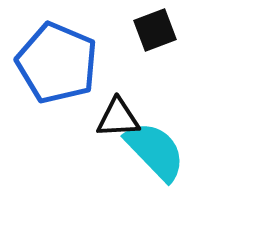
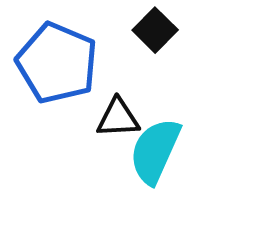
black square: rotated 24 degrees counterclockwise
cyan semicircle: rotated 112 degrees counterclockwise
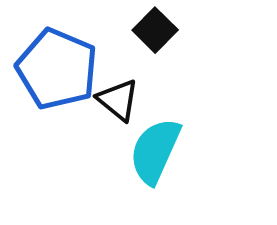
blue pentagon: moved 6 px down
black triangle: moved 18 px up; rotated 42 degrees clockwise
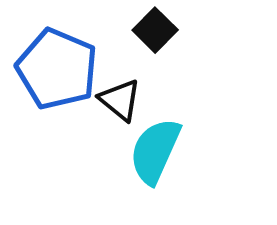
black triangle: moved 2 px right
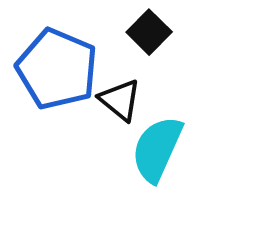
black square: moved 6 px left, 2 px down
cyan semicircle: moved 2 px right, 2 px up
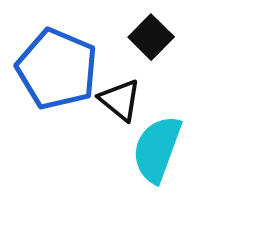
black square: moved 2 px right, 5 px down
cyan semicircle: rotated 4 degrees counterclockwise
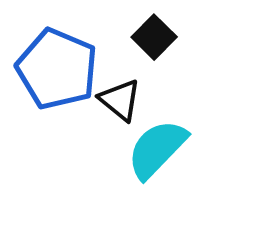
black square: moved 3 px right
cyan semicircle: rotated 24 degrees clockwise
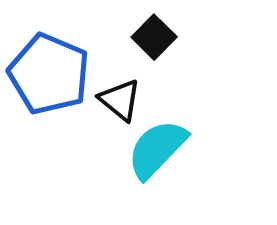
blue pentagon: moved 8 px left, 5 px down
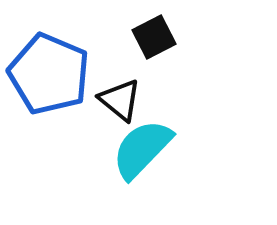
black square: rotated 18 degrees clockwise
cyan semicircle: moved 15 px left
